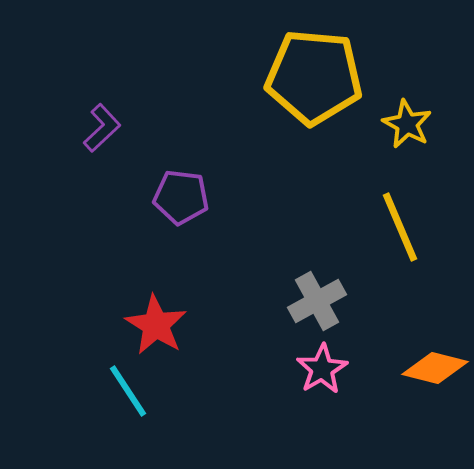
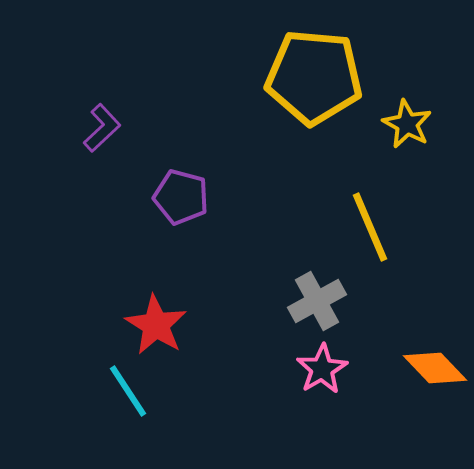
purple pentagon: rotated 8 degrees clockwise
yellow line: moved 30 px left
orange diamond: rotated 32 degrees clockwise
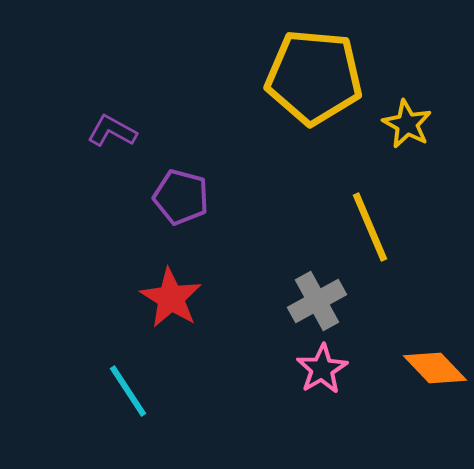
purple L-shape: moved 10 px right, 3 px down; rotated 108 degrees counterclockwise
red star: moved 15 px right, 27 px up
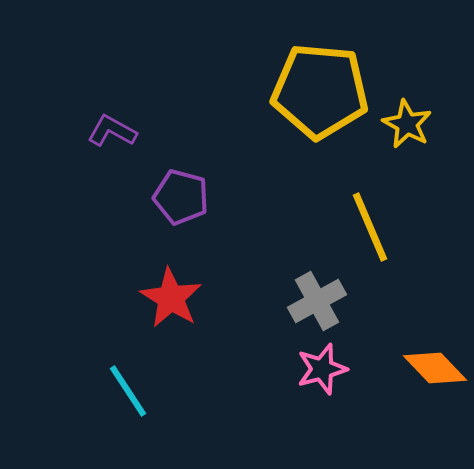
yellow pentagon: moved 6 px right, 14 px down
pink star: rotated 15 degrees clockwise
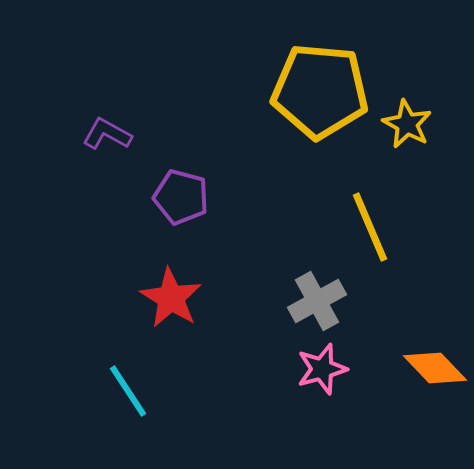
purple L-shape: moved 5 px left, 3 px down
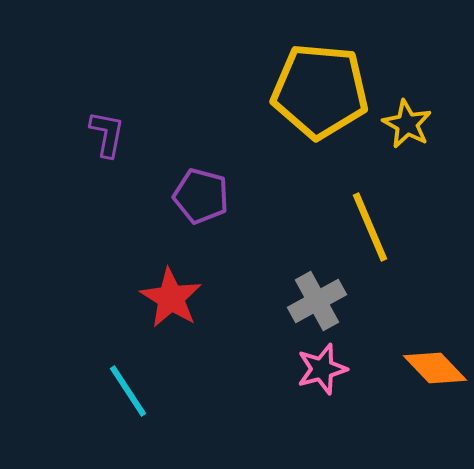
purple L-shape: rotated 72 degrees clockwise
purple pentagon: moved 20 px right, 1 px up
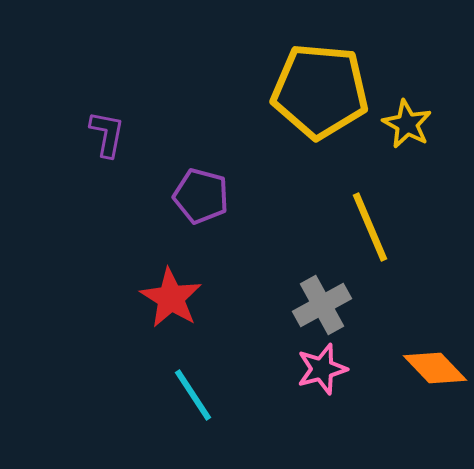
gray cross: moved 5 px right, 4 px down
cyan line: moved 65 px right, 4 px down
